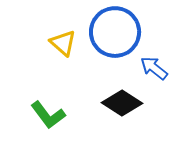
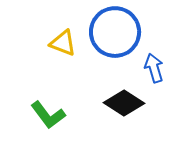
yellow triangle: rotated 20 degrees counterclockwise
blue arrow: rotated 36 degrees clockwise
black diamond: moved 2 px right
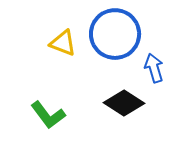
blue circle: moved 2 px down
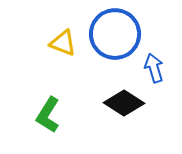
green L-shape: rotated 69 degrees clockwise
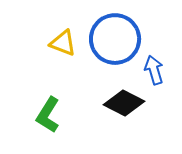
blue circle: moved 5 px down
blue arrow: moved 2 px down
black diamond: rotated 6 degrees counterclockwise
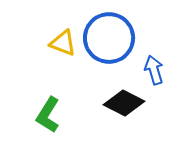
blue circle: moved 6 px left, 1 px up
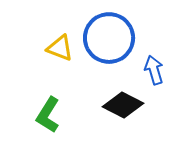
yellow triangle: moved 3 px left, 5 px down
black diamond: moved 1 px left, 2 px down
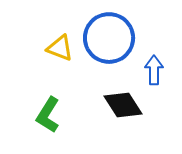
blue arrow: rotated 16 degrees clockwise
black diamond: rotated 30 degrees clockwise
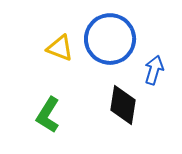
blue circle: moved 1 px right, 1 px down
blue arrow: rotated 16 degrees clockwise
black diamond: rotated 42 degrees clockwise
